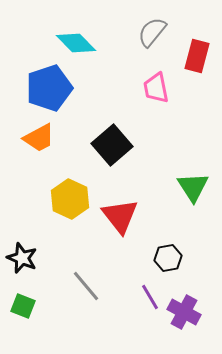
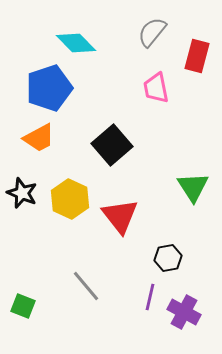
black star: moved 65 px up
purple line: rotated 44 degrees clockwise
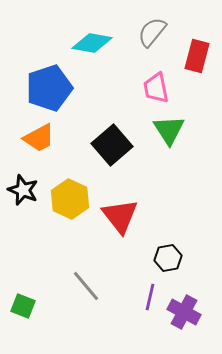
cyan diamond: moved 16 px right; rotated 36 degrees counterclockwise
green triangle: moved 24 px left, 57 px up
black star: moved 1 px right, 3 px up
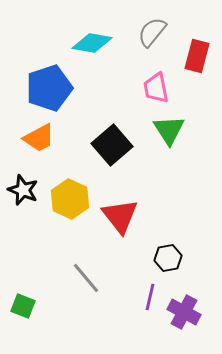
gray line: moved 8 px up
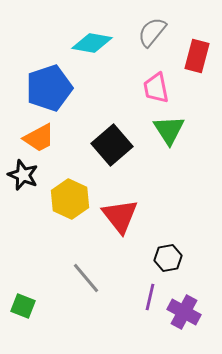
black star: moved 15 px up
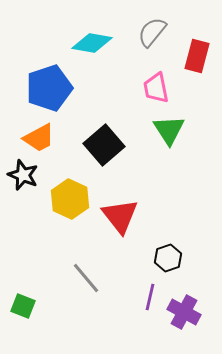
black square: moved 8 px left
black hexagon: rotated 8 degrees counterclockwise
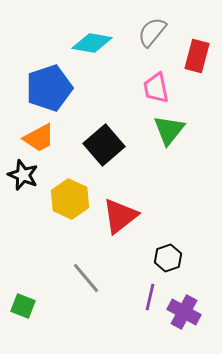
green triangle: rotated 12 degrees clockwise
red triangle: rotated 30 degrees clockwise
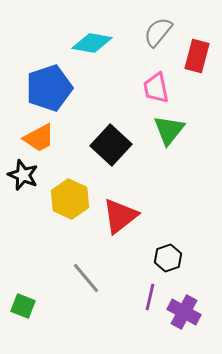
gray semicircle: moved 6 px right
black square: moved 7 px right; rotated 6 degrees counterclockwise
